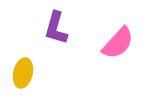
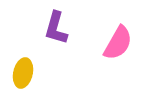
pink semicircle: rotated 12 degrees counterclockwise
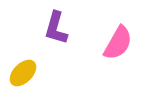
yellow ellipse: rotated 32 degrees clockwise
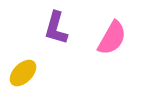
pink semicircle: moved 6 px left, 5 px up
